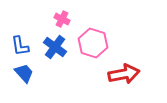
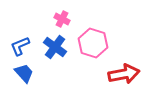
blue L-shape: rotated 75 degrees clockwise
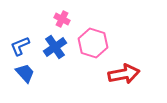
blue cross: rotated 20 degrees clockwise
blue trapezoid: moved 1 px right
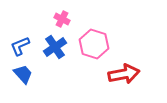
pink hexagon: moved 1 px right, 1 px down
blue trapezoid: moved 2 px left, 1 px down
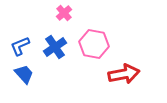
pink cross: moved 2 px right, 6 px up; rotated 21 degrees clockwise
pink hexagon: rotated 8 degrees counterclockwise
blue trapezoid: moved 1 px right
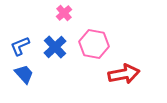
blue cross: rotated 10 degrees counterclockwise
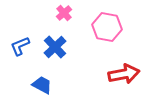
pink hexagon: moved 13 px right, 17 px up
blue trapezoid: moved 18 px right, 11 px down; rotated 20 degrees counterclockwise
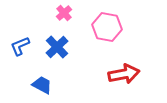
blue cross: moved 2 px right
